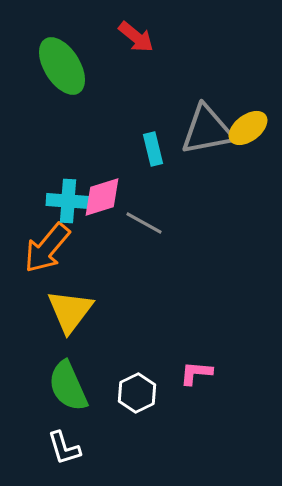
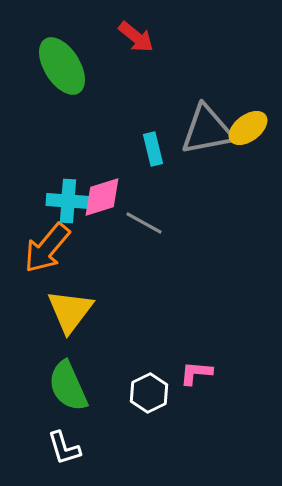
white hexagon: moved 12 px right
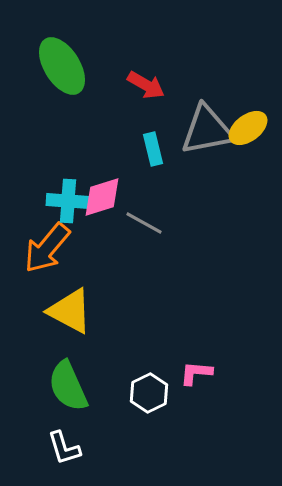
red arrow: moved 10 px right, 48 px down; rotated 9 degrees counterclockwise
yellow triangle: rotated 39 degrees counterclockwise
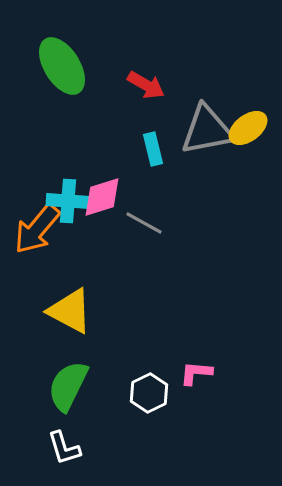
orange arrow: moved 10 px left, 19 px up
green semicircle: rotated 50 degrees clockwise
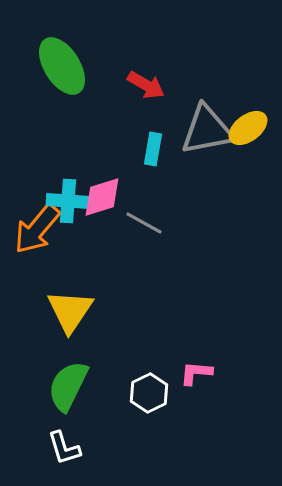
cyan rectangle: rotated 24 degrees clockwise
yellow triangle: rotated 36 degrees clockwise
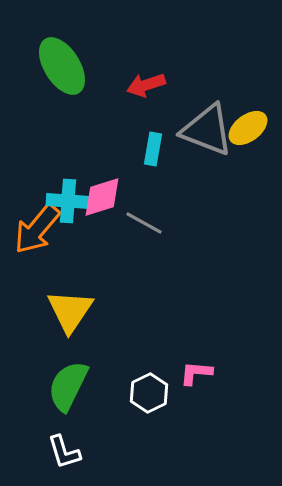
red arrow: rotated 132 degrees clockwise
gray triangle: rotated 32 degrees clockwise
white L-shape: moved 4 px down
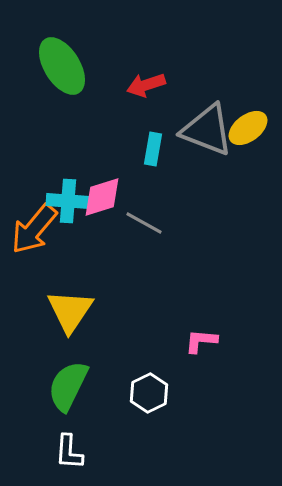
orange arrow: moved 3 px left
pink L-shape: moved 5 px right, 32 px up
white L-shape: moved 5 px right; rotated 21 degrees clockwise
